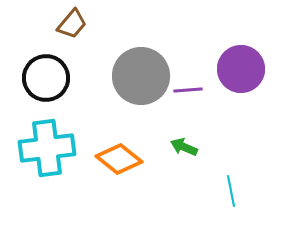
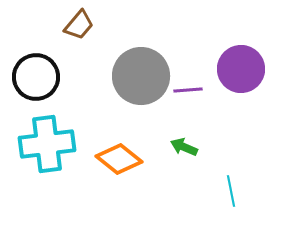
brown trapezoid: moved 7 px right, 1 px down
black circle: moved 10 px left, 1 px up
cyan cross: moved 4 px up
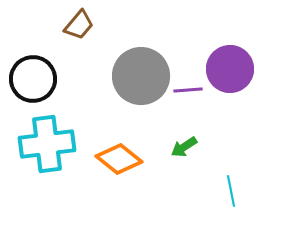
purple circle: moved 11 px left
black circle: moved 3 px left, 2 px down
green arrow: rotated 56 degrees counterclockwise
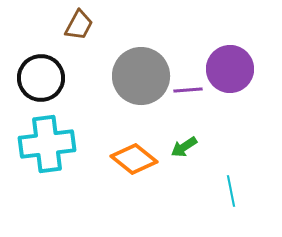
brown trapezoid: rotated 12 degrees counterclockwise
black circle: moved 8 px right, 1 px up
orange diamond: moved 15 px right
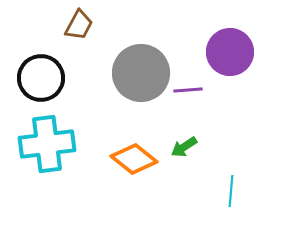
purple circle: moved 17 px up
gray circle: moved 3 px up
cyan line: rotated 16 degrees clockwise
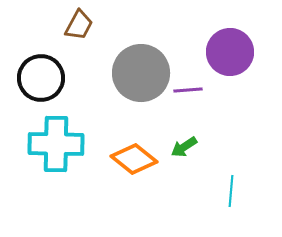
cyan cross: moved 9 px right; rotated 8 degrees clockwise
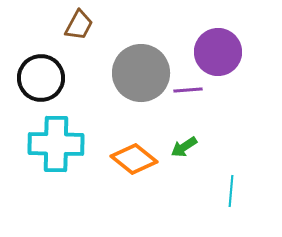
purple circle: moved 12 px left
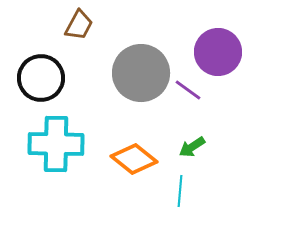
purple line: rotated 40 degrees clockwise
green arrow: moved 8 px right
cyan line: moved 51 px left
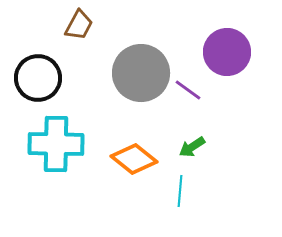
purple circle: moved 9 px right
black circle: moved 3 px left
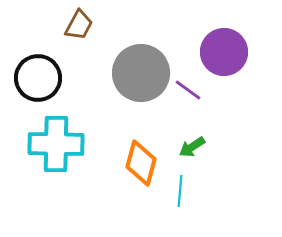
purple circle: moved 3 px left
orange diamond: moved 7 px right, 4 px down; rotated 66 degrees clockwise
